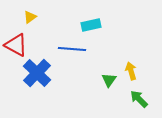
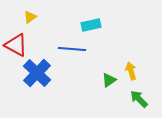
green triangle: rotated 21 degrees clockwise
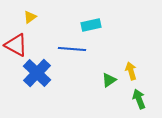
green arrow: rotated 24 degrees clockwise
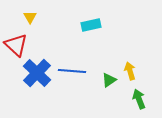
yellow triangle: rotated 24 degrees counterclockwise
red triangle: rotated 15 degrees clockwise
blue line: moved 22 px down
yellow arrow: moved 1 px left
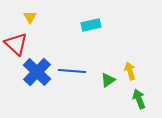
red triangle: moved 1 px up
blue cross: moved 1 px up
green triangle: moved 1 px left
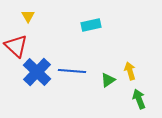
yellow triangle: moved 2 px left, 1 px up
red triangle: moved 2 px down
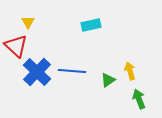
yellow triangle: moved 6 px down
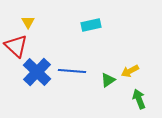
yellow arrow: rotated 102 degrees counterclockwise
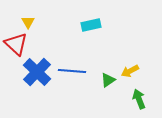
red triangle: moved 2 px up
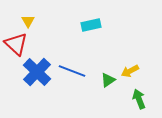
yellow triangle: moved 1 px up
blue line: rotated 16 degrees clockwise
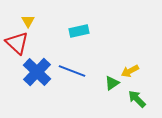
cyan rectangle: moved 12 px left, 6 px down
red triangle: moved 1 px right, 1 px up
green triangle: moved 4 px right, 3 px down
green arrow: moved 2 px left; rotated 24 degrees counterclockwise
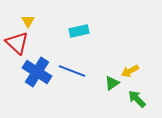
blue cross: rotated 12 degrees counterclockwise
